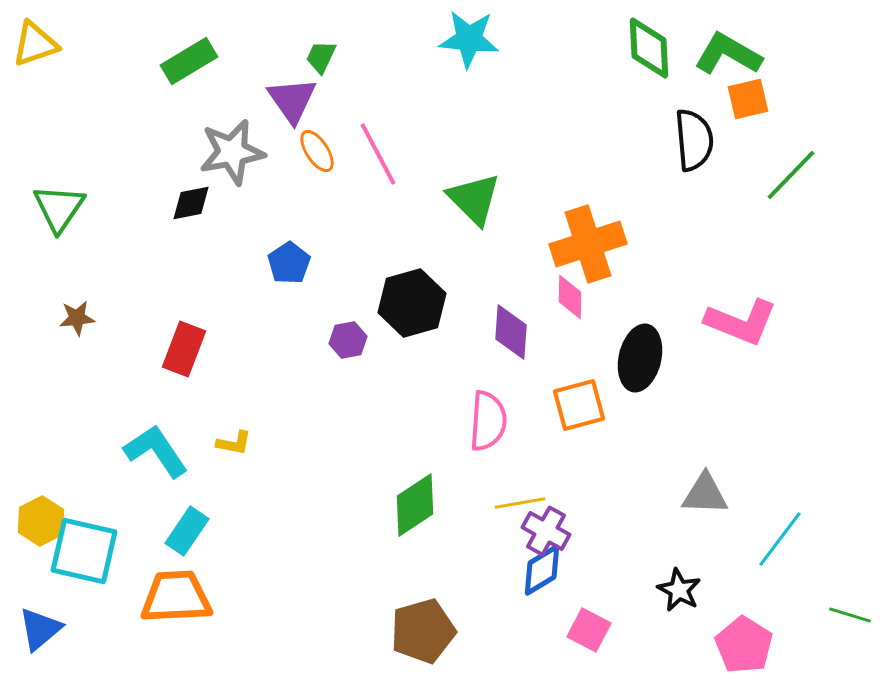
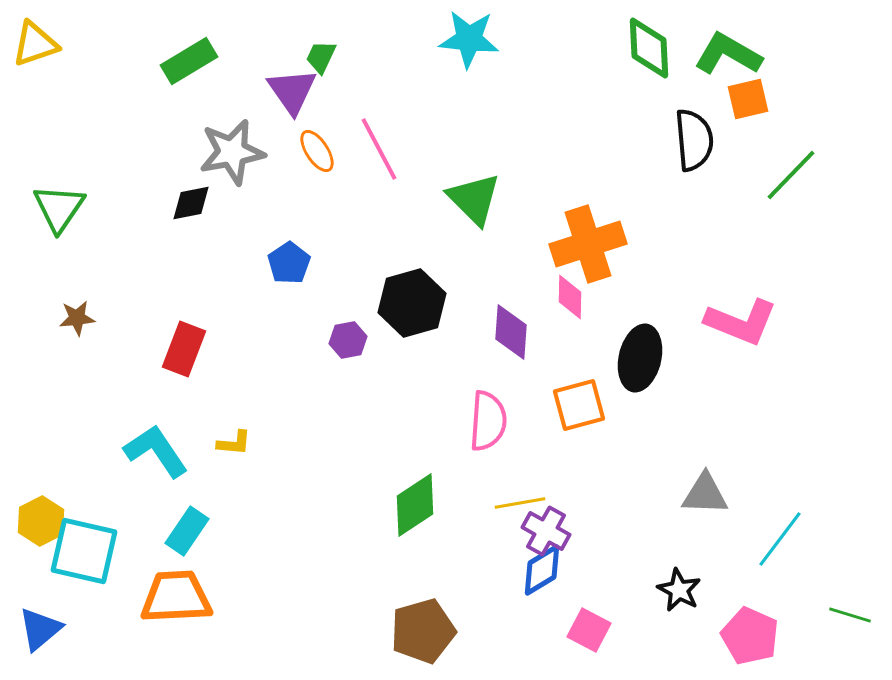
purple triangle at (292, 100): moved 9 px up
pink line at (378, 154): moved 1 px right, 5 px up
yellow L-shape at (234, 443): rotated 6 degrees counterclockwise
pink pentagon at (744, 645): moved 6 px right, 9 px up; rotated 8 degrees counterclockwise
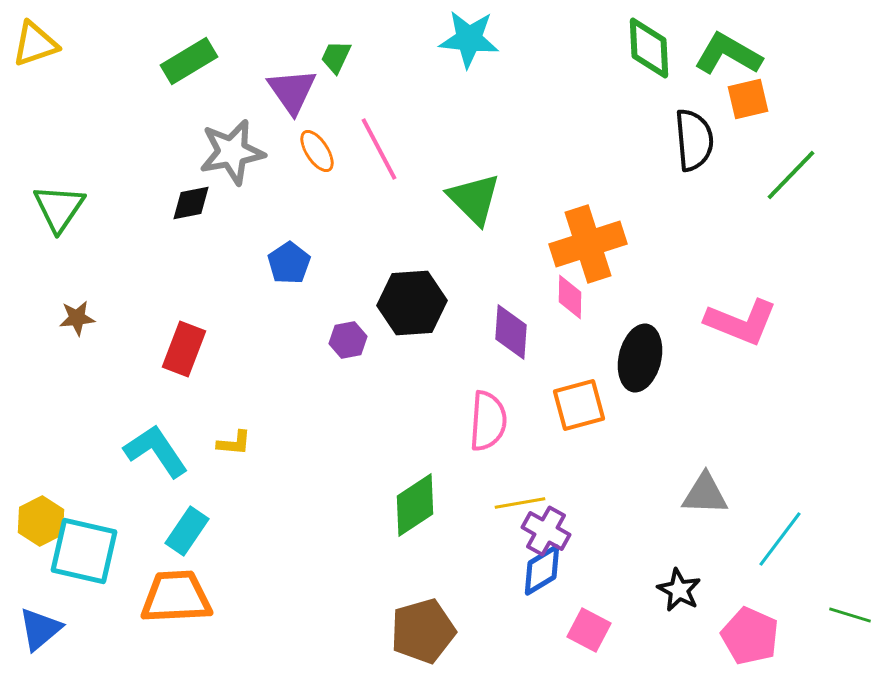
green trapezoid at (321, 57): moved 15 px right
black hexagon at (412, 303): rotated 12 degrees clockwise
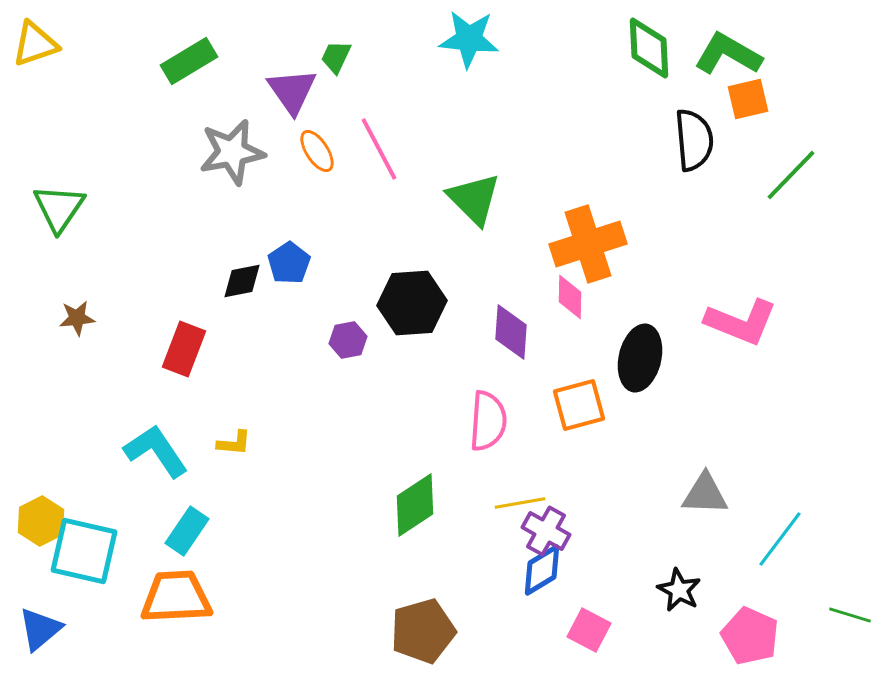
black diamond at (191, 203): moved 51 px right, 78 px down
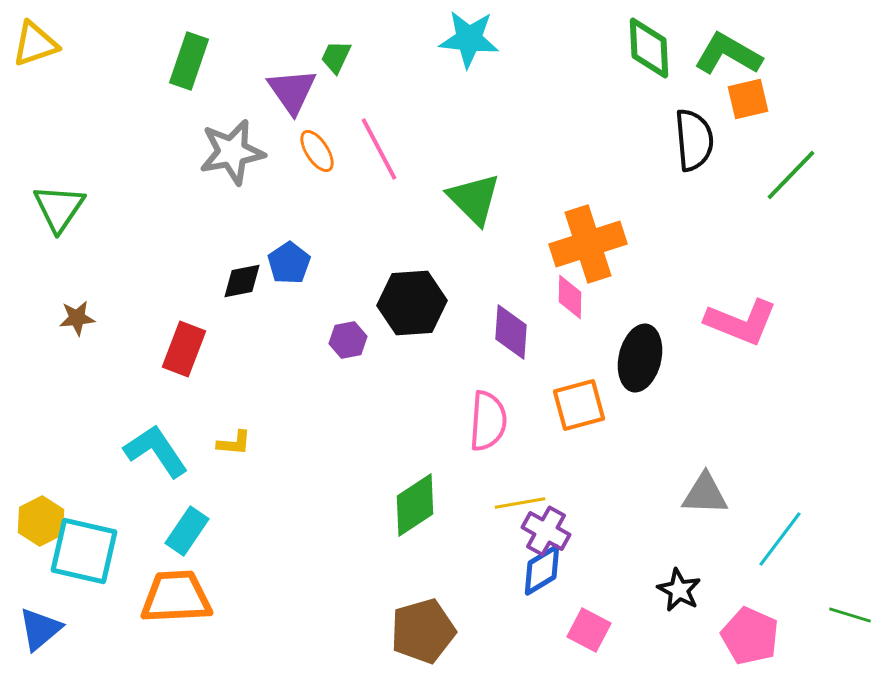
green rectangle at (189, 61): rotated 40 degrees counterclockwise
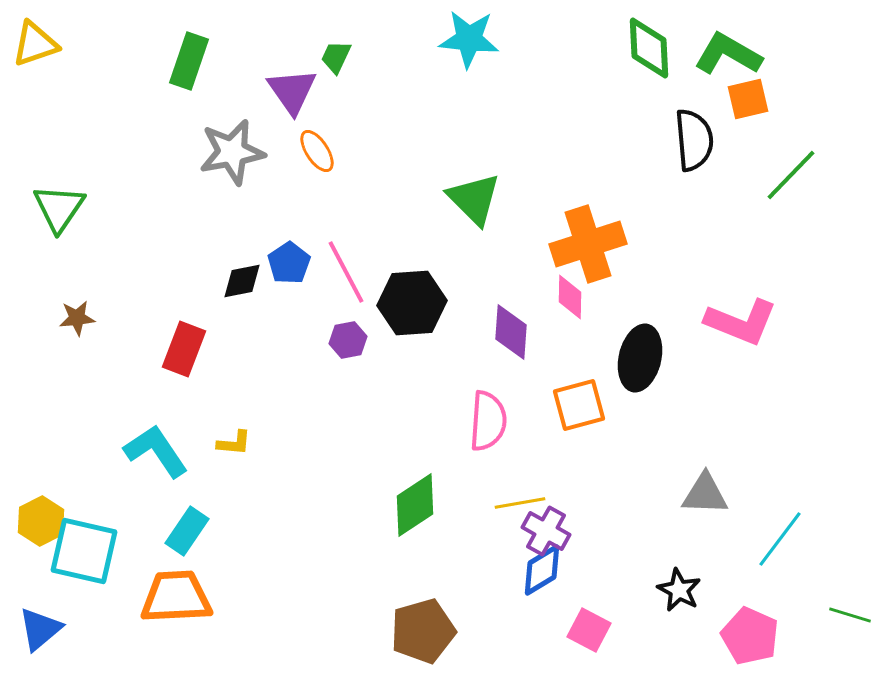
pink line at (379, 149): moved 33 px left, 123 px down
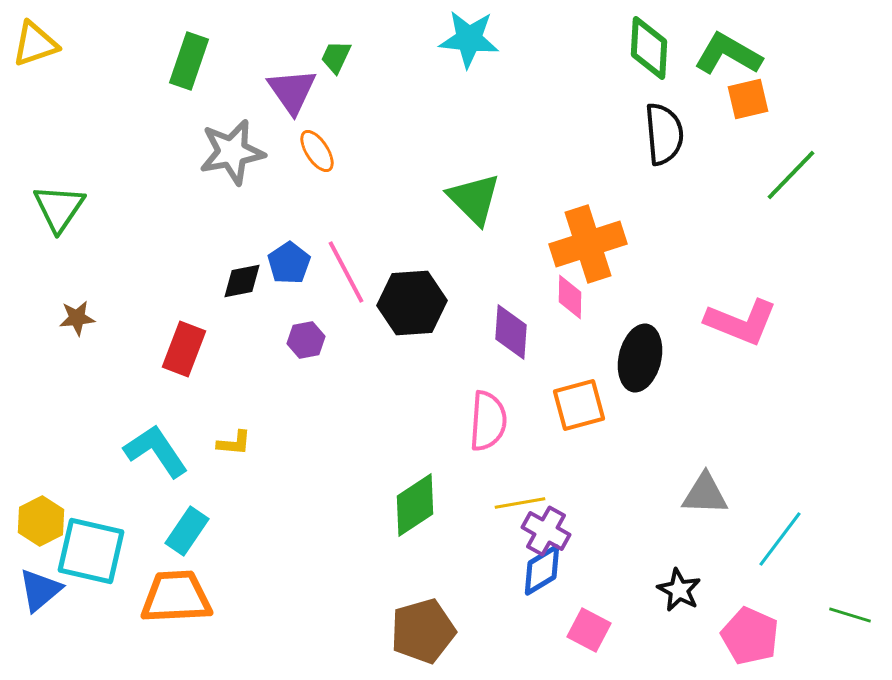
green diamond at (649, 48): rotated 6 degrees clockwise
black semicircle at (694, 140): moved 30 px left, 6 px up
purple hexagon at (348, 340): moved 42 px left
cyan square at (84, 551): moved 7 px right
blue triangle at (40, 629): moved 39 px up
